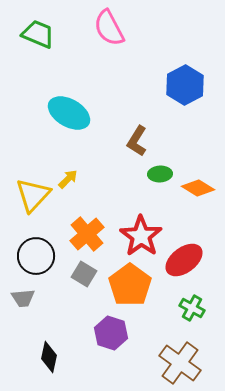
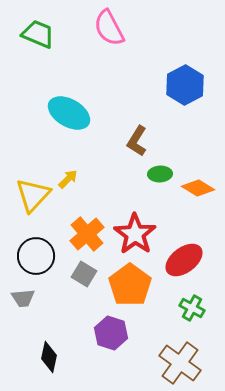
red star: moved 6 px left, 2 px up
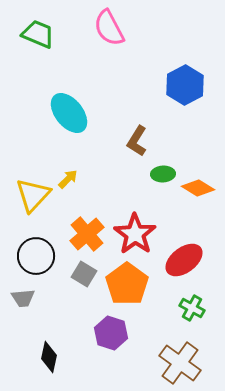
cyan ellipse: rotated 21 degrees clockwise
green ellipse: moved 3 px right
orange pentagon: moved 3 px left, 1 px up
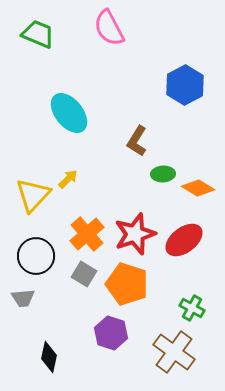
red star: rotated 18 degrees clockwise
red ellipse: moved 20 px up
orange pentagon: rotated 18 degrees counterclockwise
brown cross: moved 6 px left, 11 px up
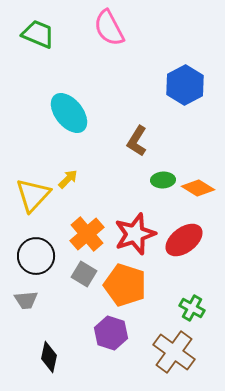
green ellipse: moved 6 px down
orange pentagon: moved 2 px left, 1 px down
gray trapezoid: moved 3 px right, 2 px down
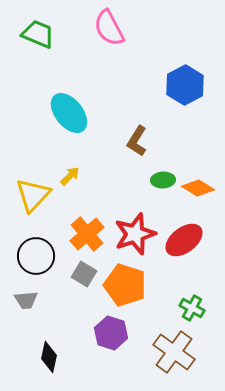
yellow arrow: moved 2 px right, 3 px up
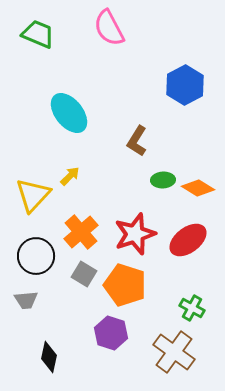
orange cross: moved 6 px left, 2 px up
red ellipse: moved 4 px right
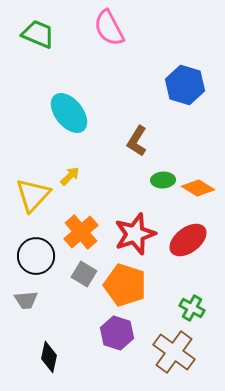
blue hexagon: rotated 15 degrees counterclockwise
purple hexagon: moved 6 px right
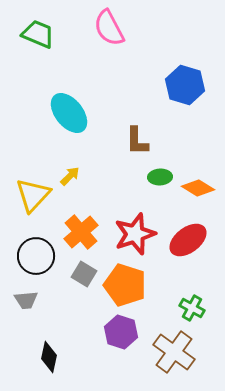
brown L-shape: rotated 32 degrees counterclockwise
green ellipse: moved 3 px left, 3 px up
purple hexagon: moved 4 px right, 1 px up
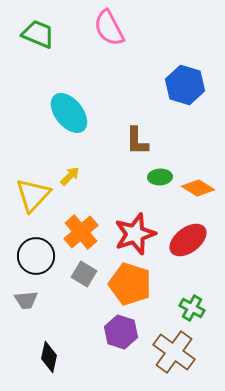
orange pentagon: moved 5 px right, 1 px up
